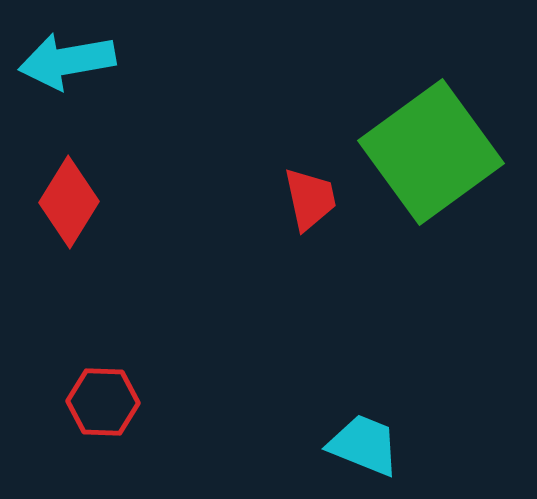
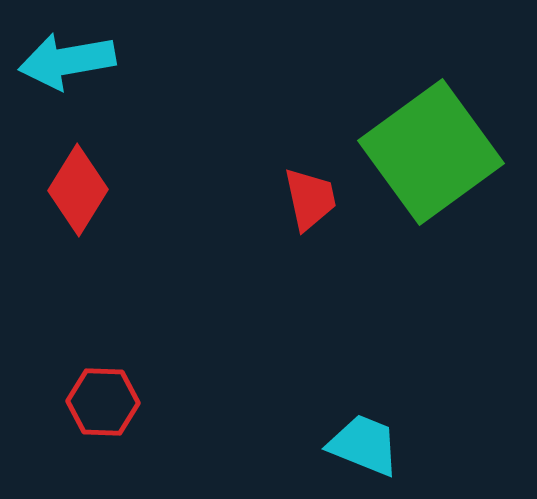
red diamond: moved 9 px right, 12 px up
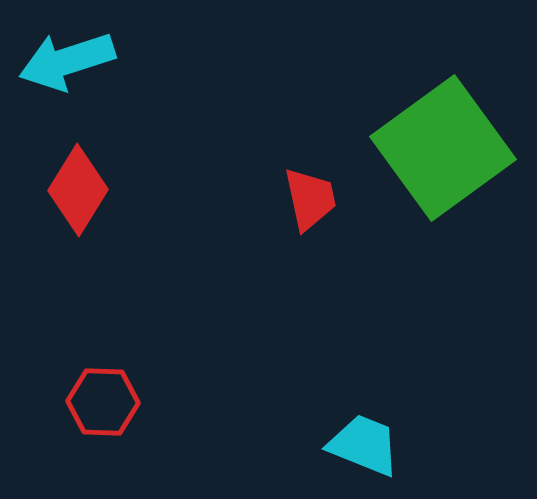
cyan arrow: rotated 8 degrees counterclockwise
green square: moved 12 px right, 4 px up
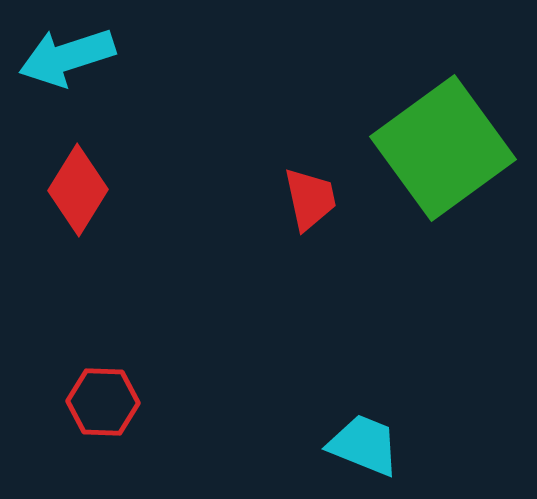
cyan arrow: moved 4 px up
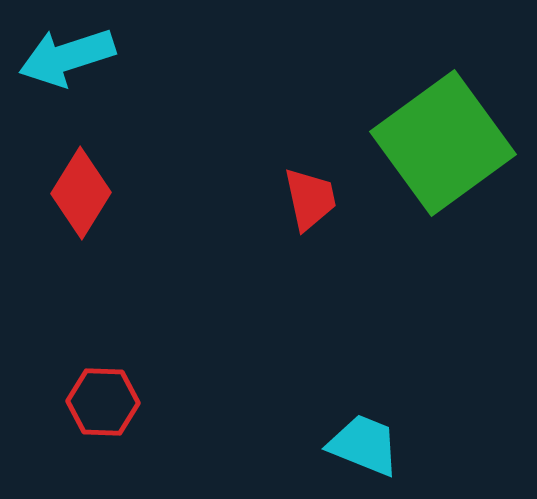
green square: moved 5 px up
red diamond: moved 3 px right, 3 px down
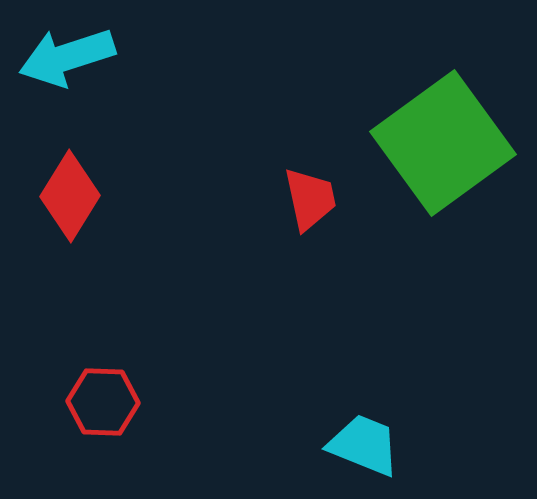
red diamond: moved 11 px left, 3 px down
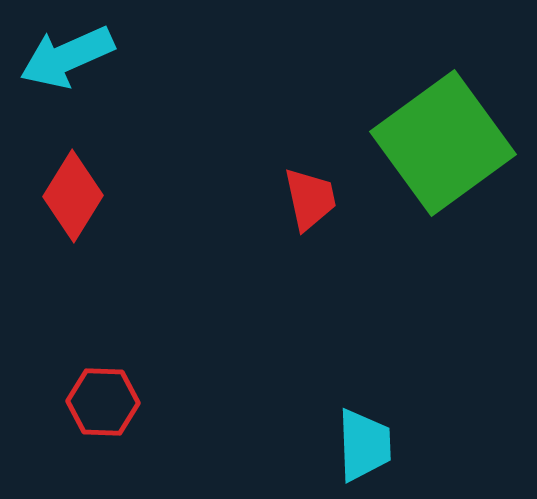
cyan arrow: rotated 6 degrees counterclockwise
red diamond: moved 3 px right
cyan trapezoid: rotated 66 degrees clockwise
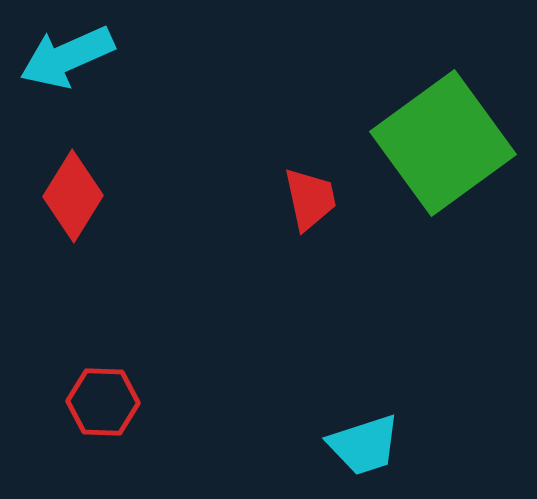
cyan trapezoid: rotated 74 degrees clockwise
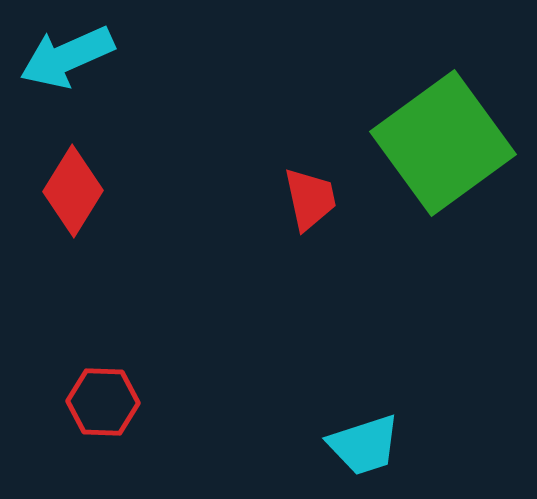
red diamond: moved 5 px up
